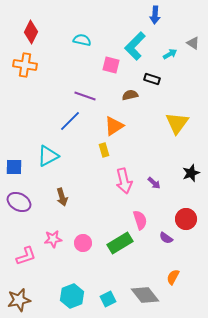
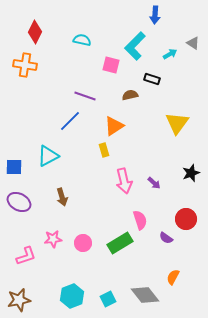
red diamond: moved 4 px right
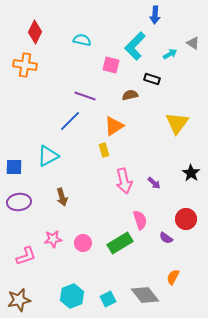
black star: rotated 18 degrees counterclockwise
purple ellipse: rotated 35 degrees counterclockwise
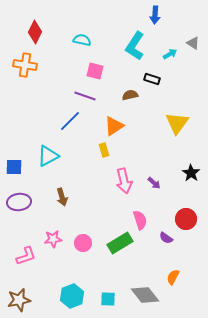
cyan L-shape: rotated 12 degrees counterclockwise
pink square: moved 16 px left, 6 px down
cyan square: rotated 28 degrees clockwise
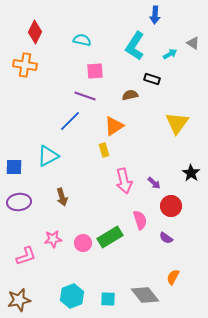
pink square: rotated 18 degrees counterclockwise
red circle: moved 15 px left, 13 px up
green rectangle: moved 10 px left, 6 px up
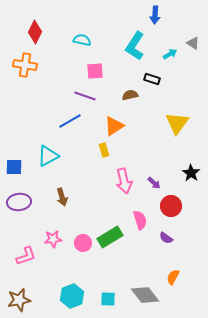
blue line: rotated 15 degrees clockwise
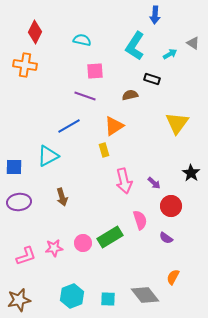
blue line: moved 1 px left, 5 px down
pink star: moved 1 px right, 9 px down
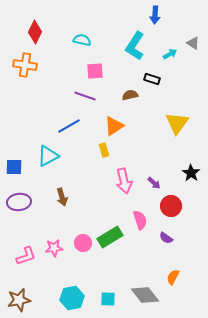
cyan hexagon: moved 2 px down; rotated 10 degrees clockwise
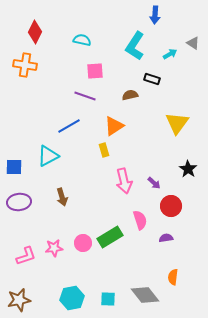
black star: moved 3 px left, 4 px up
purple semicircle: rotated 136 degrees clockwise
orange semicircle: rotated 21 degrees counterclockwise
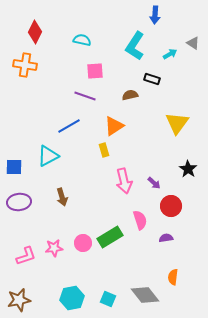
cyan square: rotated 21 degrees clockwise
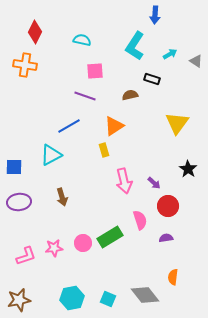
gray triangle: moved 3 px right, 18 px down
cyan triangle: moved 3 px right, 1 px up
red circle: moved 3 px left
